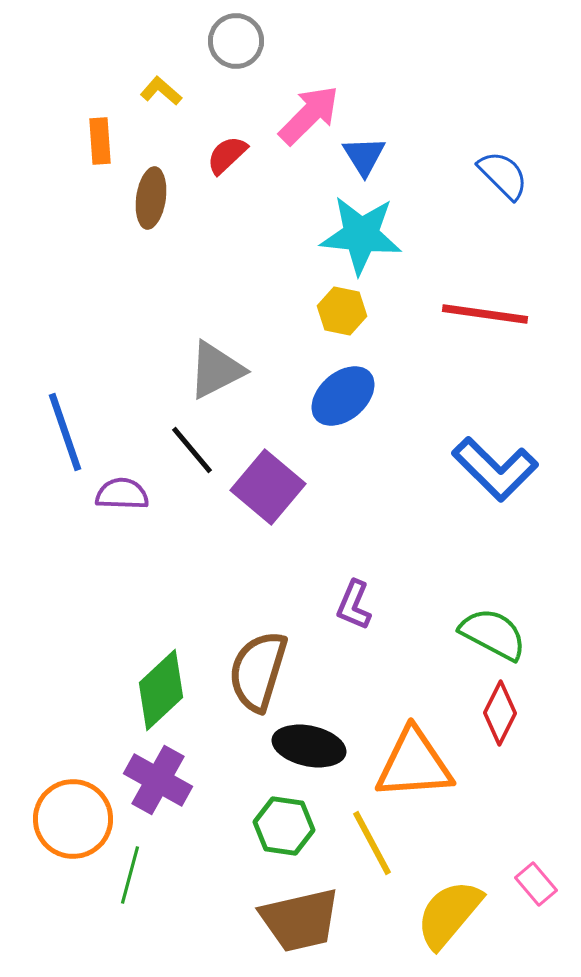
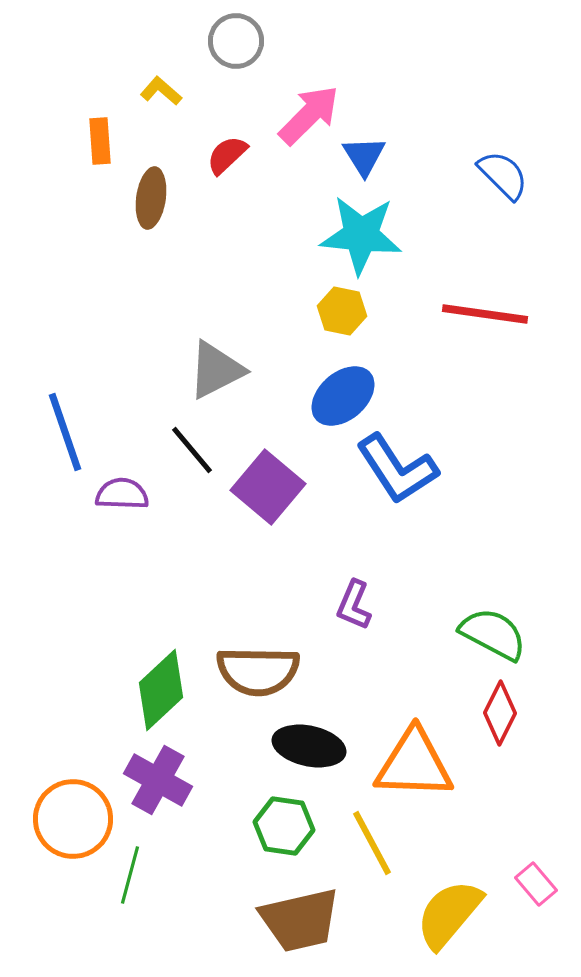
blue L-shape: moved 98 px left; rotated 12 degrees clockwise
brown semicircle: rotated 106 degrees counterclockwise
orange triangle: rotated 6 degrees clockwise
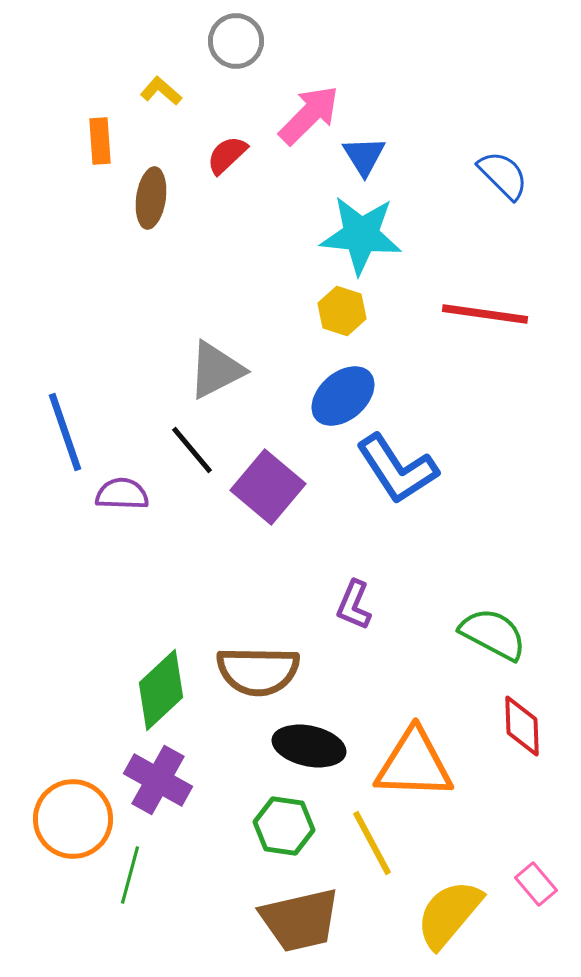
yellow hexagon: rotated 6 degrees clockwise
red diamond: moved 22 px right, 13 px down; rotated 28 degrees counterclockwise
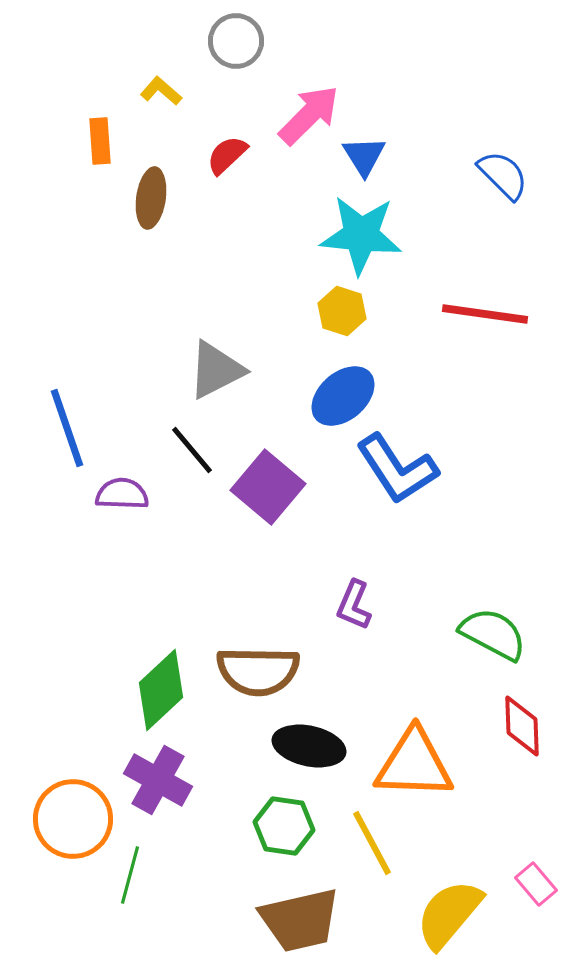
blue line: moved 2 px right, 4 px up
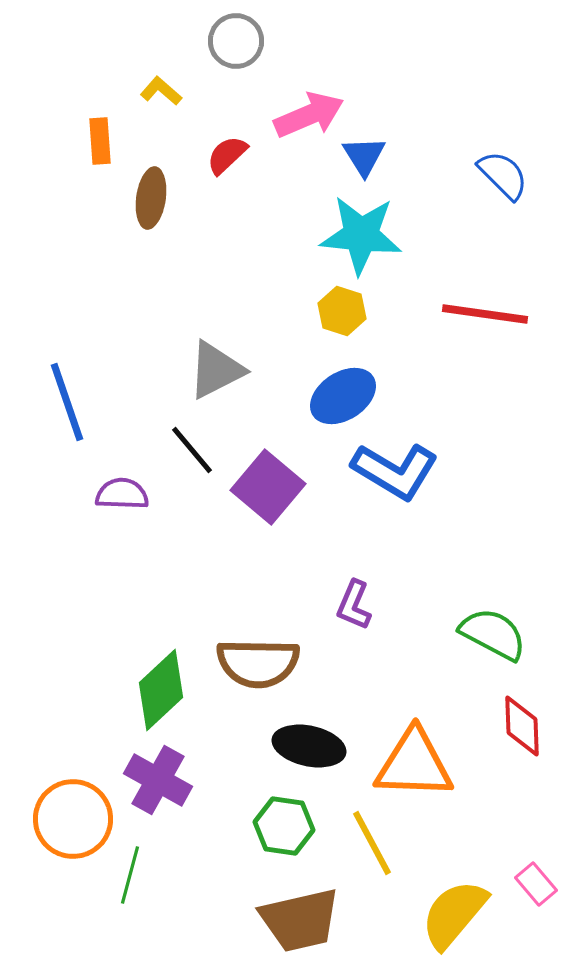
pink arrow: rotated 22 degrees clockwise
blue ellipse: rotated 8 degrees clockwise
blue line: moved 26 px up
blue L-shape: moved 2 px left, 2 px down; rotated 26 degrees counterclockwise
brown semicircle: moved 8 px up
yellow semicircle: moved 5 px right
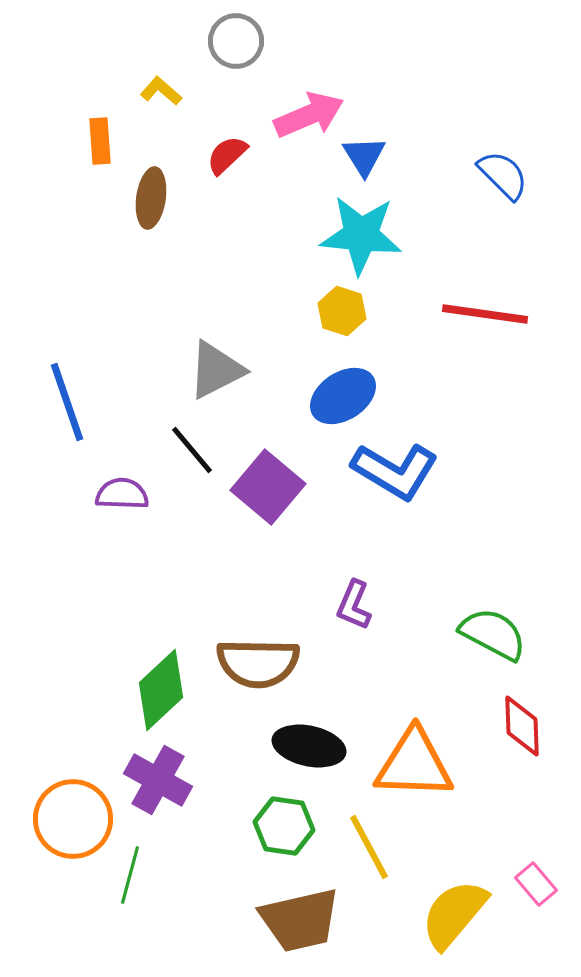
yellow line: moved 3 px left, 4 px down
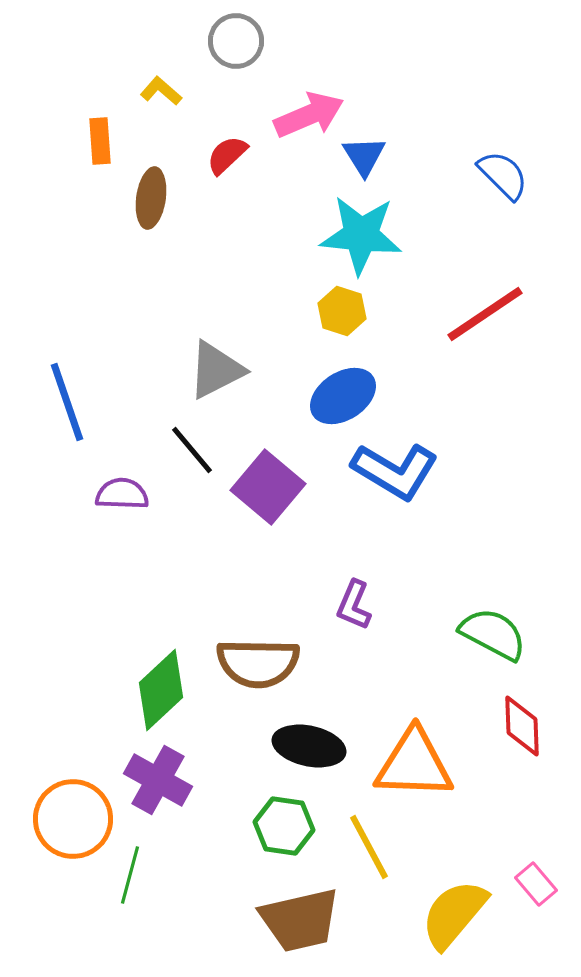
red line: rotated 42 degrees counterclockwise
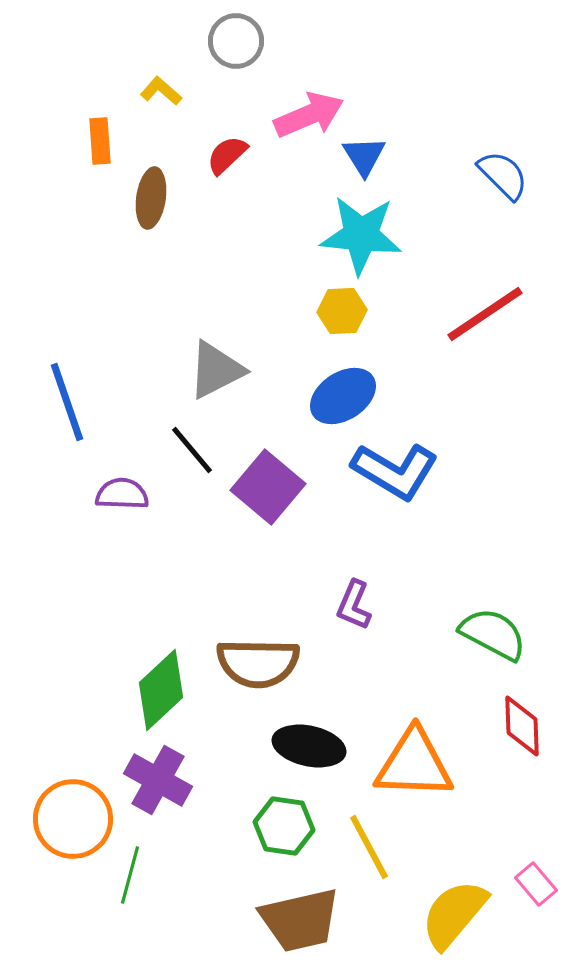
yellow hexagon: rotated 21 degrees counterclockwise
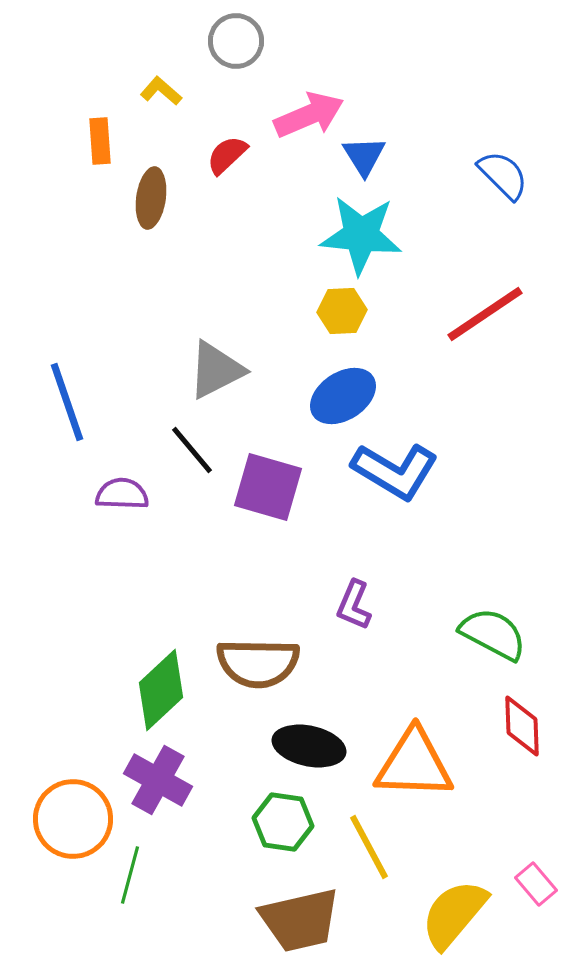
purple square: rotated 24 degrees counterclockwise
green hexagon: moved 1 px left, 4 px up
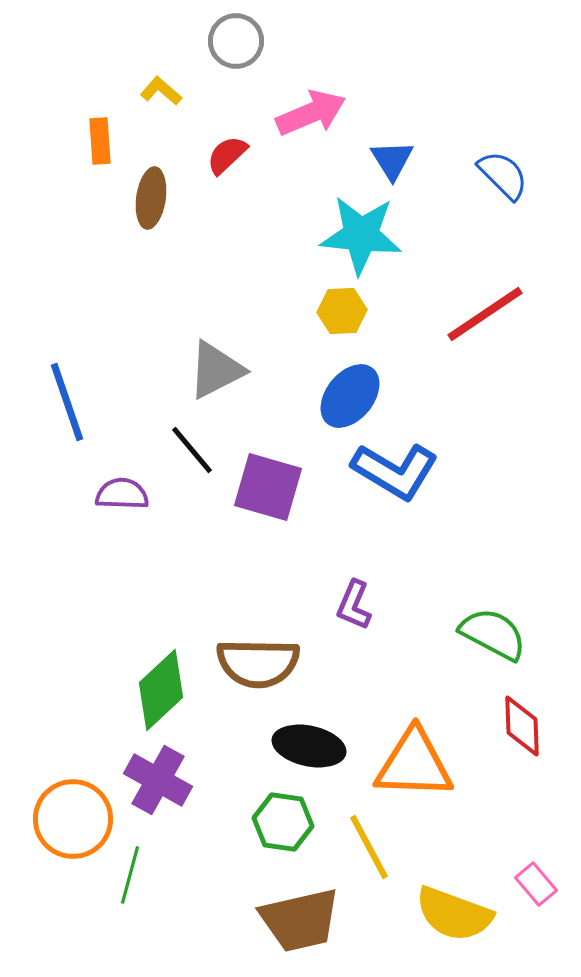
pink arrow: moved 2 px right, 2 px up
blue triangle: moved 28 px right, 4 px down
blue ellipse: moved 7 px right; rotated 18 degrees counterclockwise
yellow semicircle: rotated 110 degrees counterclockwise
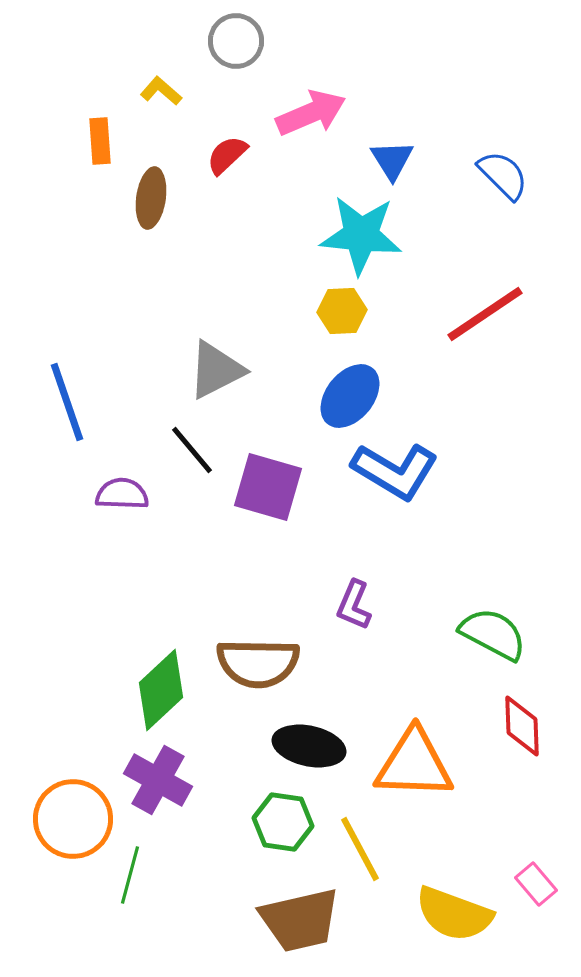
yellow line: moved 9 px left, 2 px down
